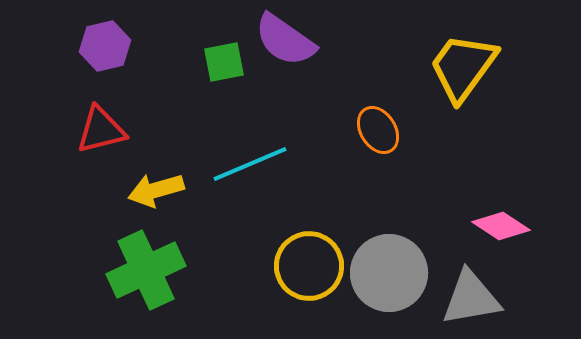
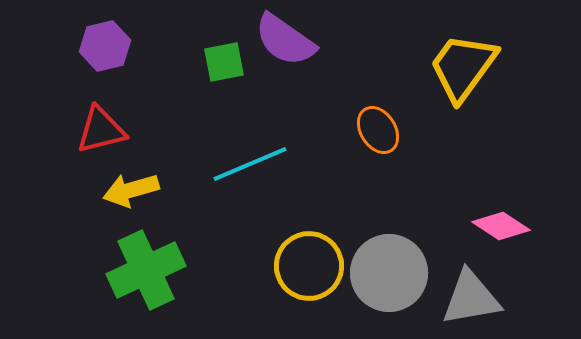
yellow arrow: moved 25 px left
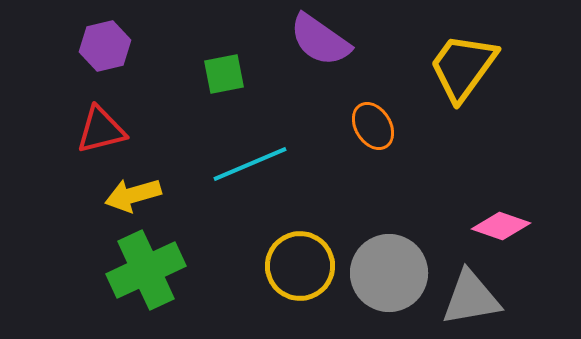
purple semicircle: moved 35 px right
green square: moved 12 px down
orange ellipse: moved 5 px left, 4 px up
yellow arrow: moved 2 px right, 5 px down
pink diamond: rotated 14 degrees counterclockwise
yellow circle: moved 9 px left
